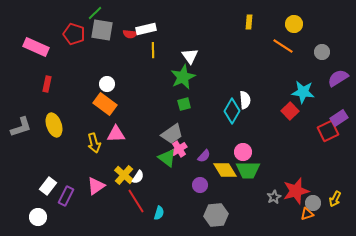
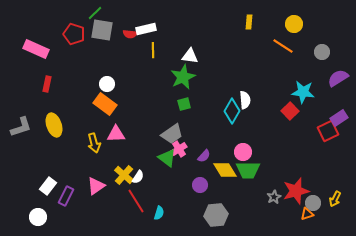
pink rectangle at (36, 47): moved 2 px down
white triangle at (190, 56): rotated 48 degrees counterclockwise
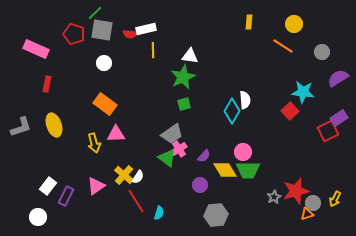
white circle at (107, 84): moved 3 px left, 21 px up
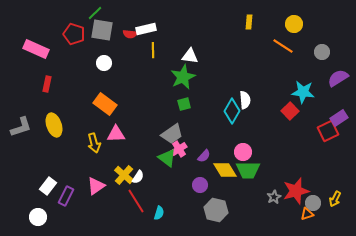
gray hexagon at (216, 215): moved 5 px up; rotated 20 degrees clockwise
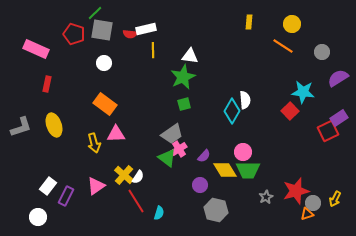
yellow circle at (294, 24): moved 2 px left
gray star at (274, 197): moved 8 px left
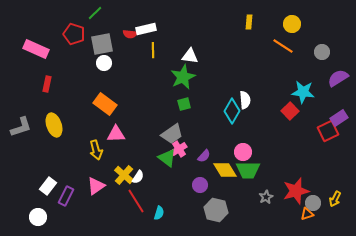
gray square at (102, 30): moved 14 px down; rotated 20 degrees counterclockwise
yellow arrow at (94, 143): moved 2 px right, 7 px down
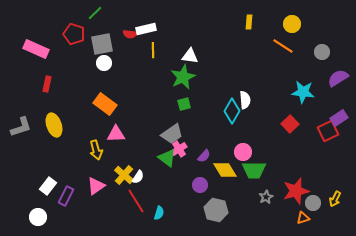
red square at (290, 111): moved 13 px down
green trapezoid at (248, 170): moved 6 px right
orange triangle at (307, 214): moved 4 px left, 4 px down
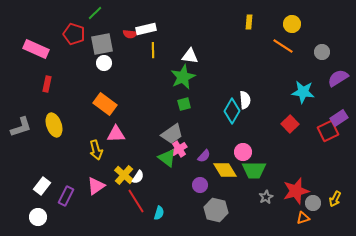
white rectangle at (48, 186): moved 6 px left
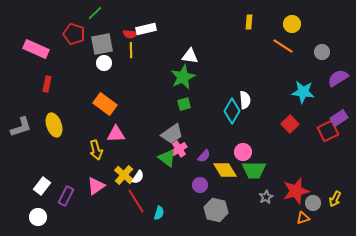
yellow line at (153, 50): moved 22 px left
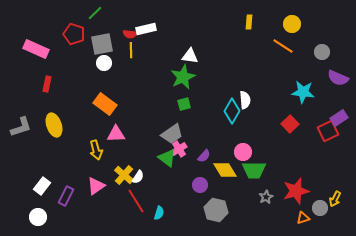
purple semicircle at (338, 78): rotated 125 degrees counterclockwise
gray circle at (313, 203): moved 7 px right, 5 px down
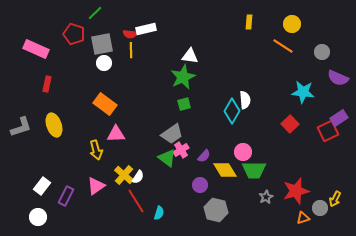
pink cross at (179, 149): moved 2 px right, 1 px down
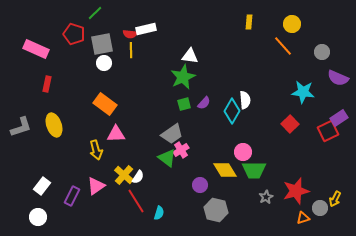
orange line at (283, 46): rotated 15 degrees clockwise
purple semicircle at (204, 156): moved 53 px up
purple rectangle at (66, 196): moved 6 px right
